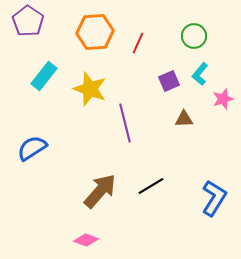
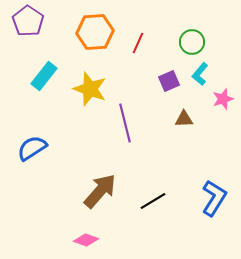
green circle: moved 2 px left, 6 px down
black line: moved 2 px right, 15 px down
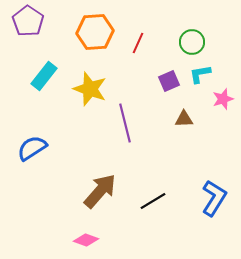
cyan L-shape: rotated 40 degrees clockwise
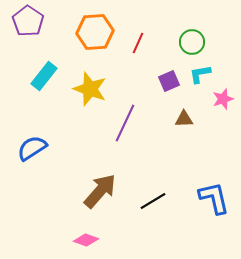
purple line: rotated 39 degrees clockwise
blue L-shape: rotated 45 degrees counterclockwise
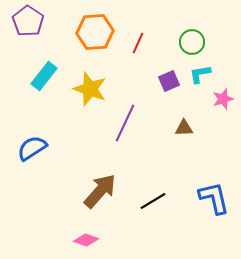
brown triangle: moved 9 px down
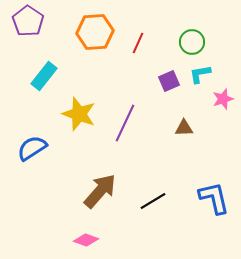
yellow star: moved 11 px left, 25 px down
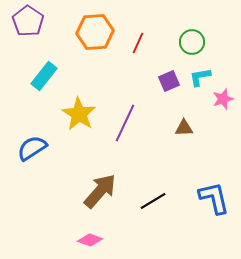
cyan L-shape: moved 3 px down
yellow star: rotated 12 degrees clockwise
pink diamond: moved 4 px right
